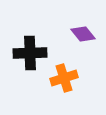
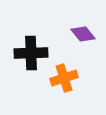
black cross: moved 1 px right
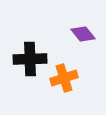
black cross: moved 1 px left, 6 px down
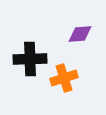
purple diamond: moved 3 px left; rotated 55 degrees counterclockwise
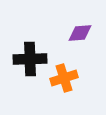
purple diamond: moved 1 px up
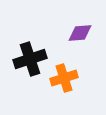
black cross: rotated 16 degrees counterclockwise
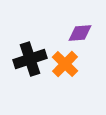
orange cross: moved 1 px right, 14 px up; rotated 28 degrees counterclockwise
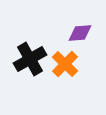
black cross: rotated 12 degrees counterclockwise
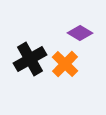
purple diamond: rotated 35 degrees clockwise
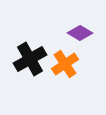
orange cross: rotated 12 degrees clockwise
